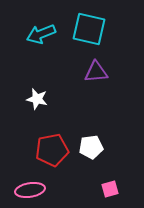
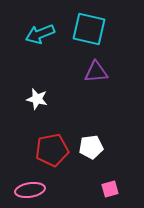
cyan arrow: moved 1 px left
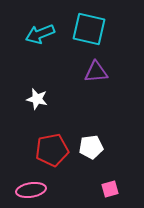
pink ellipse: moved 1 px right
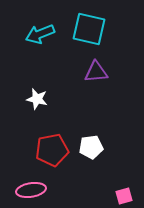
pink square: moved 14 px right, 7 px down
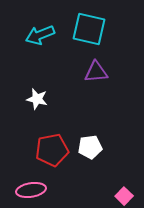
cyan arrow: moved 1 px down
white pentagon: moved 1 px left
pink square: rotated 30 degrees counterclockwise
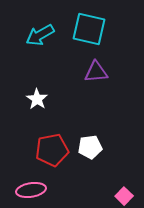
cyan arrow: rotated 8 degrees counterclockwise
white star: rotated 20 degrees clockwise
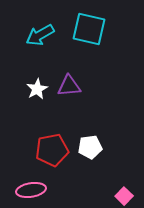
purple triangle: moved 27 px left, 14 px down
white star: moved 10 px up; rotated 10 degrees clockwise
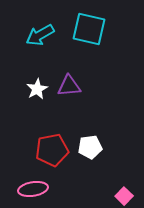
pink ellipse: moved 2 px right, 1 px up
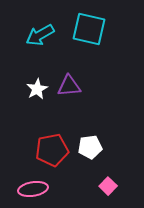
pink square: moved 16 px left, 10 px up
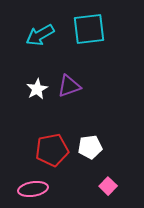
cyan square: rotated 20 degrees counterclockwise
purple triangle: rotated 15 degrees counterclockwise
